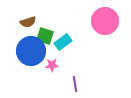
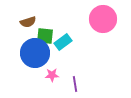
pink circle: moved 2 px left, 2 px up
green square: rotated 12 degrees counterclockwise
blue circle: moved 4 px right, 2 px down
pink star: moved 10 px down
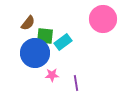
brown semicircle: moved 1 px down; rotated 35 degrees counterclockwise
purple line: moved 1 px right, 1 px up
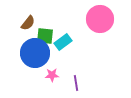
pink circle: moved 3 px left
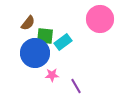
purple line: moved 3 px down; rotated 21 degrees counterclockwise
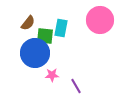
pink circle: moved 1 px down
cyan rectangle: moved 2 px left, 14 px up; rotated 42 degrees counterclockwise
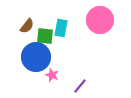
brown semicircle: moved 1 px left, 3 px down
blue circle: moved 1 px right, 4 px down
pink star: rotated 24 degrees clockwise
purple line: moved 4 px right; rotated 70 degrees clockwise
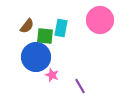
purple line: rotated 70 degrees counterclockwise
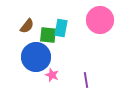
green square: moved 3 px right, 1 px up
purple line: moved 6 px right, 6 px up; rotated 21 degrees clockwise
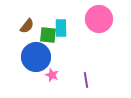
pink circle: moved 1 px left, 1 px up
cyan rectangle: rotated 12 degrees counterclockwise
